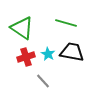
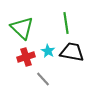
green line: rotated 65 degrees clockwise
green triangle: rotated 10 degrees clockwise
cyan star: moved 3 px up
gray line: moved 2 px up
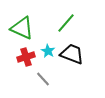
green line: rotated 50 degrees clockwise
green triangle: rotated 20 degrees counterclockwise
black trapezoid: moved 2 px down; rotated 10 degrees clockwise
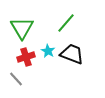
green triangle: rotated 35 degrees clockwise
gray line: moved 27 px left
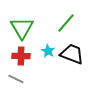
red cross: moved 5 px left, 1 px up; rotated 18 degrees clockwise
gray line: rotated 21 degrees counterclockwise
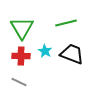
green line: rotated 35 degrees clockwise
cyan star: moved 3 px left
gray line: moved 3 px right, 3 px down
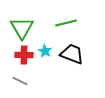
red cross: moved 3 px right, 1 px up
gray line: moved 1 px right, 1 px up
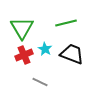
cyan star: moved 2 px up
red cross: rotated 24 degrees counterclockwise
gray line: moved 20 px right, 1 px down
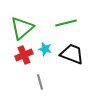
green triangle: rotated 20 degrees clockwise
cyan star: rotated 16 degrees counterclockwise
gray line: rotated 49 degrees clockwise
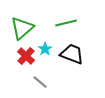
cyan star: rotated 24 degrees clockwise
red cross: moved 2 px right, 1 px down; rotated 24 degrees counterclockwise
gray line: rotated 35 degrees counterclockwise
